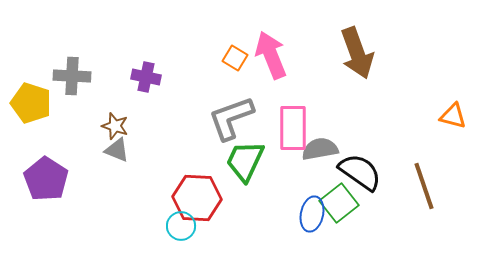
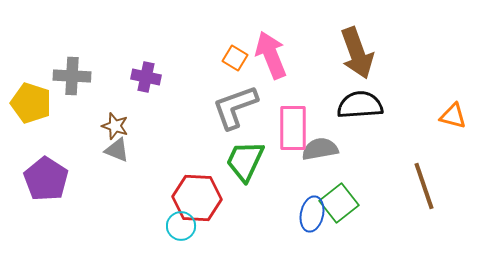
gray L-shape: moved 4 px right, 11 px up
black semicircle: moved 67 px up; rotated 39 degrees counterclockwise
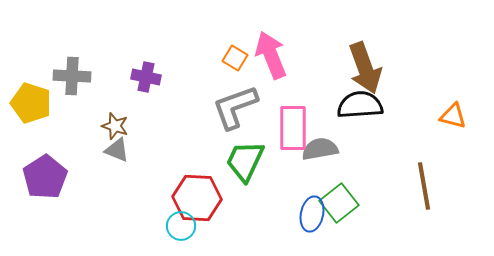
brown arrow: moved 8 px right, 15 px down
purple pentagon: moved 1 px left, 2 px up; rotated 6 degrees clockwise
brown line: rotated 9 degrees clockwise
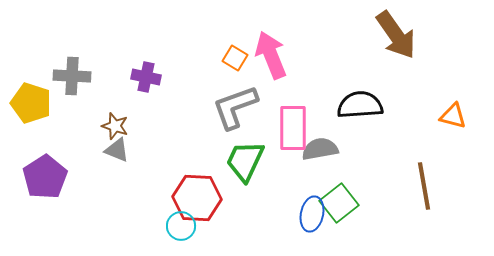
brown arrow: moved 31 px right, 33 px up; rotated 15 degrees counterclockwise
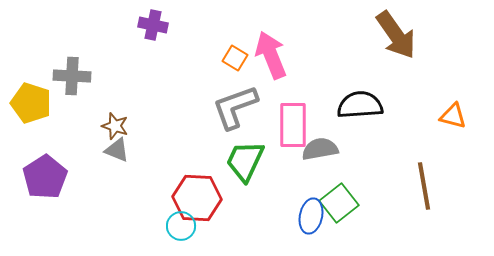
purple cross: moved 7 px right, 52 px up
pink rectangle: moved 3 px up
blue ellipse: moved 1 px left, 2 px down
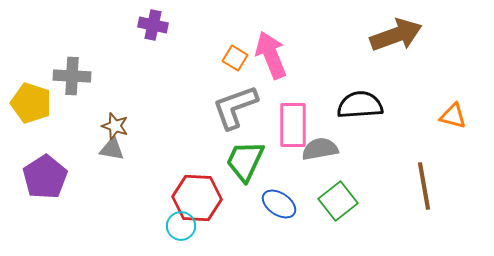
brown arrow: rotated 75 degrees counterclockwise
gray triangle: moved 5 px left, 1 px up; rotated 12 degrees counterclockwise
green square: moved 1 px left, 2 px up
blue ellipse: moved 32 px left, 12 px up; rotated 68 degrees counterclockwise
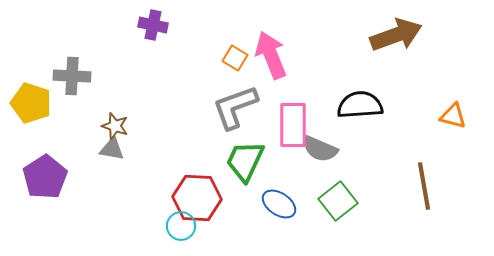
gray semicircle: rotated 147 degrees counterclockwise
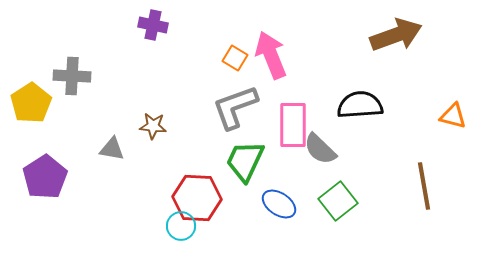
yellow pentagon: rotated 21 degrees clockwise
brown star: moved 38 px right; rotated 12 degrees counterclockwise
gray semicircle: rotated 21 degrees clockwise
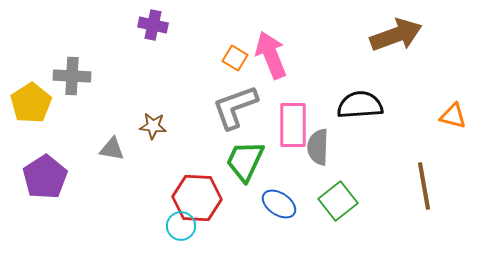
gray semicircle: moved 2 px left, 2 px up; rotated 48 degrees clockwise
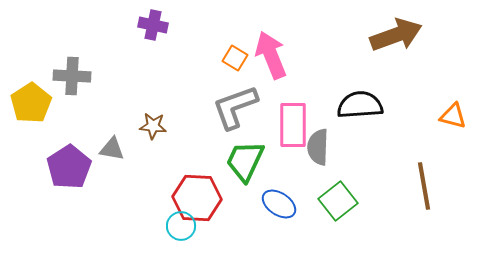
purple pentagon: moved 24 px right, 10 px up
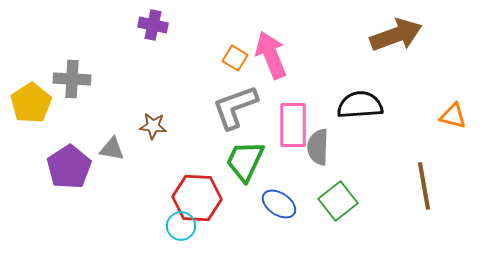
gray cross: moved 3 px down
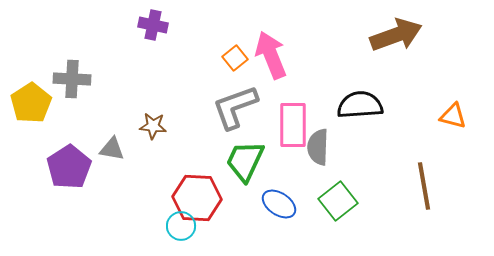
orange square: rotated 20 degrees clockwise
